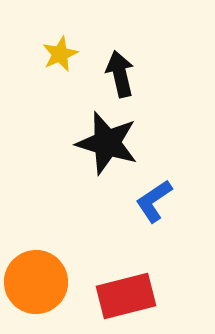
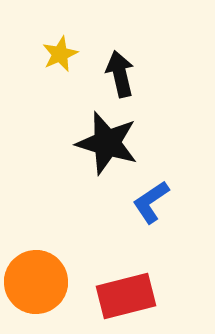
blue L-shape: moved 3 px left, 1 px down
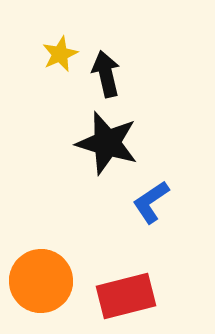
black arrow: moved 14 px left
orange circle: moved 5 px right, 1 px up
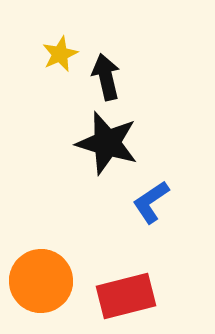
black arrow: moved 3 px down
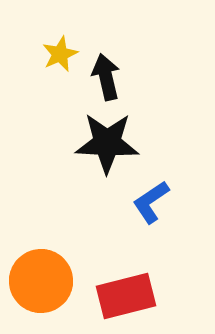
black star: rotated 14 degrees counterclockwise
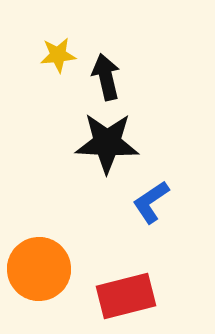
yellow star: moved 2 px left, 1 px down; rotated 18 degrees clockwise
orange circle: moved 2 px left, 12 px up
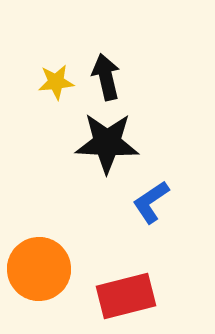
yellow star: moved 2 px left, 27 px down
